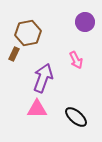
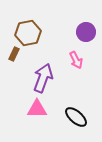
purple circle: moved 1 px right, 10 px down
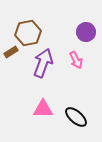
brown rectangle: moved 3 px left, 2 px up; rotated 32 degrees clockwise
purple arrow: moved 15 px up
pink triangle: moved 6 px right
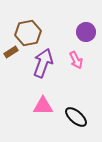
pink triangle: moved 3 px up
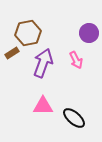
purple circle: moved 3 px right, 1 px down
brown rectangle: moved 1 px right, 1 px down
black ellipse: moved 2 px left, 1 px down
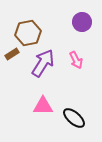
purple circle: moved 7 px left, 11 px up
brown rectangle: moved 1 px down
purple arrow: rotated 12 degrees clockwise
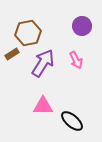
purple circle: moved 4 px down
black ellipse: moved 2 px left, 3 px down
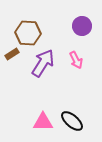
brown hexagon: rotated 15 degrees clockwise
pink triangle: moved 16 px down
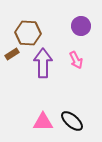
purple circle: moved 1 px left
purple arrow: rotated 32 degrees counterclockwise
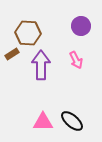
purple arrow: moved 2 px left, 2 px down
